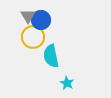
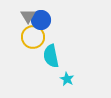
cyan star: moved 4 px up
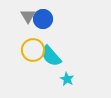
blue circle: moved 2 px right, 1 px up
yellow circle: moved 13 px down
cyan semicircle: rotated 30 degrees counterclockwise
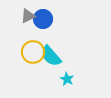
gray triangle: rotated 35 degrees clockwise
yellow circle: moved 2 px down
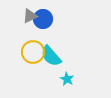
gray triangle: moved 2 px right
